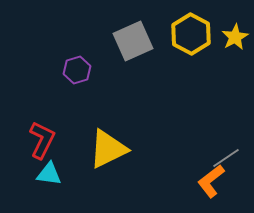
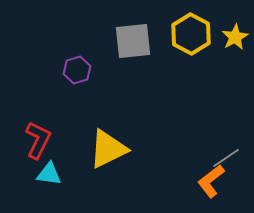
gray square: rotated 18 degrees clockwise
red L-shape: moved 4 px left
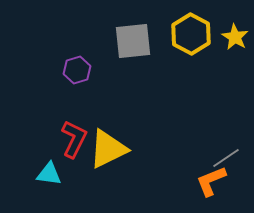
yellow star: rotated 12 degrees counterclockwise
red L-shape: moved 36 px right, 1 px up
orange L-shape: rotated 16 degrees clockwise
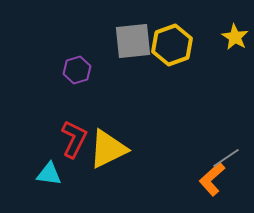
yellow hexagon: moved 19 px left, 11 px down; rotated 12 degrees clockwise
orange L-shape: moved 1 px right, 2 px up; rotated 20 degrees counterclockwise
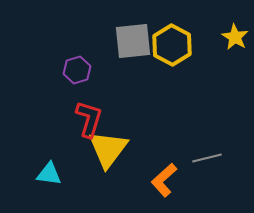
yellow hexagon: rotated 12 degrees counterclockwise
red L-shape: moved 15 px right, 20 px up; rotated 9 degrees counterclockwise
yellow triangle: rotated 27 degrees counterclockwise
gray line: moved 19 px left; rotated 20 degrees clockwise
orange L-shape: moved 48 px left, 1 px down
